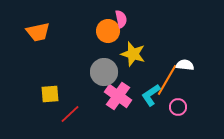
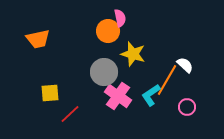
pink semicircle: moved 1 px left, 1 px up
orange trapezoid: moved 7 px down
white semicircle: rotated 36 degrees clockwise
yellow square: moved 1 px up
pink circle: moved 9 px right
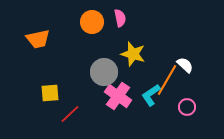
orange circle: moved 16 px left, 9 px up
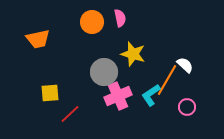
pink cross: rotated 32 degrees clockwise
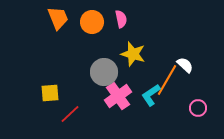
pink semicircle: moved 1 px right, 1 px down
orange trapezoid: moved 20 px right, 21 px up; rotated 100 degrees counterclockwise
pink cross: rotated 12 degrees counterclockwise
pink circle: moved 11 px right, 1 px down
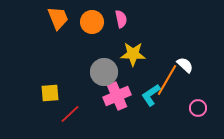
yellow star: rotated 15 degrees counterclockwise
pink cross: moved 1 px left; rotated 12 degrees clockwise
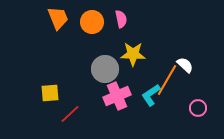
gray circle: moved 1 px right, 3 px up
